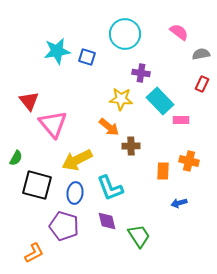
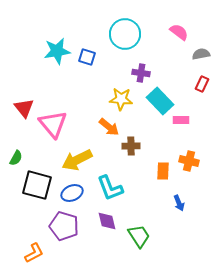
red triangle: moved 5 px left, 7 px down
blue ellipse: moved 3 px left; rotated 60 degrees clockwise
blue arrow: rotated 98 degrees counterclockwise
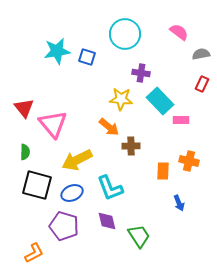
green semicircle: moved 9 px right, 6 px up; rotated 28 degrees counterclockwise
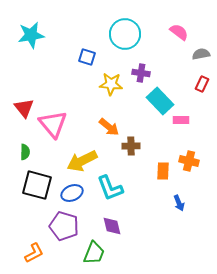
cyan star: moved 26 px left, 16 px up
yellow star: moved 10 px left, 15 px up
yellow arrow: moved 5 px right, 1 px down
purple diamond: moved 5 px right, 5 px down
green trapezoid: moved 45 px left, 17 px down; rotated 55 degrees clockwise
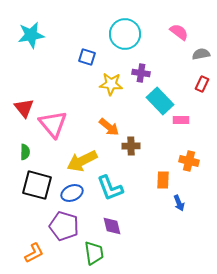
orange rectangle: moved 9 px down
green trapezoid: rotated 30 degrees counterclockwise
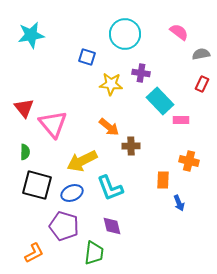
green trapezoid: rotated 15 degrees clockwise
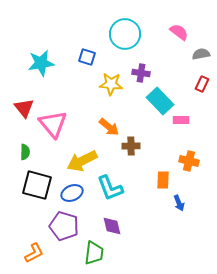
cyan star: moved 10 px right, 28 px down
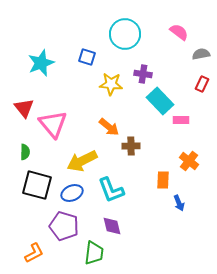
cyan star: rotated 12 degrees counterclockwise
purple cross: moved 2 px right, 1 px down
orange cross: rotated 24 degrees clockwise
cyan L-shape: moved 1 px right, 2 px down
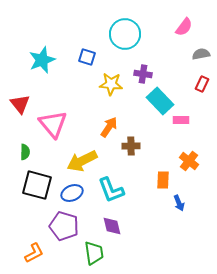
pink semicircle: moved 5 px right, 5 px up; rotated 90 degrees clockwise
cyan star: moved 1 px right, 3 px up
red triangle: moved 4 px left, 4 px up
orange arrow: rotated 95 degrees counterclockwise
green trapezoid: rotated 15 degrees counterclockwise
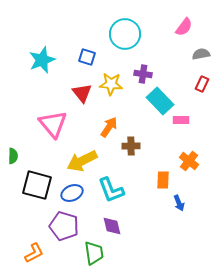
red triangle: moved 62 px right, 11 px up
green semicircle: moved 12 px left, 4 px down
